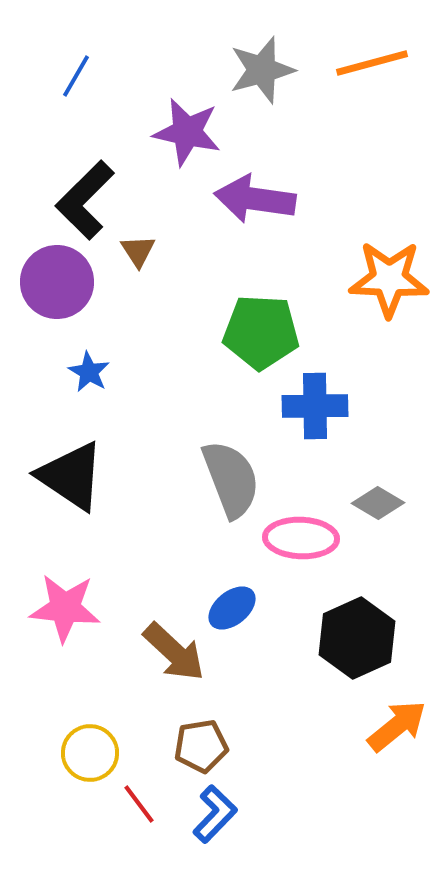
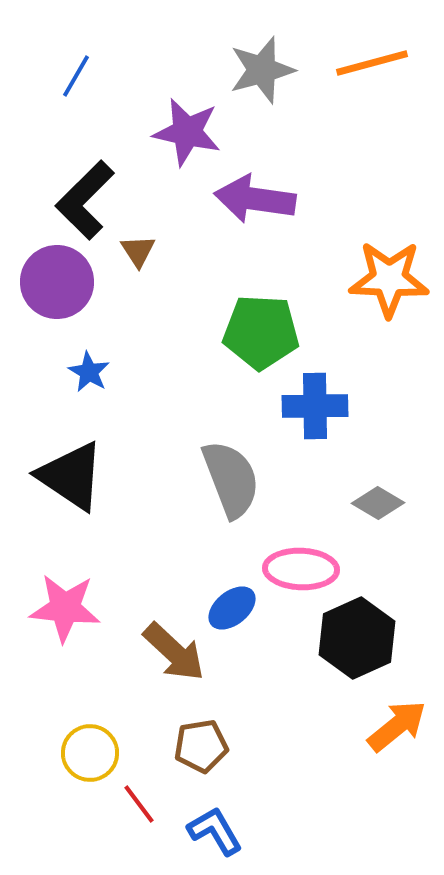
pink ellipse: moved 31 px down
blue L-shape: moved 17 px down; rotated 74 degrees counterclockwise
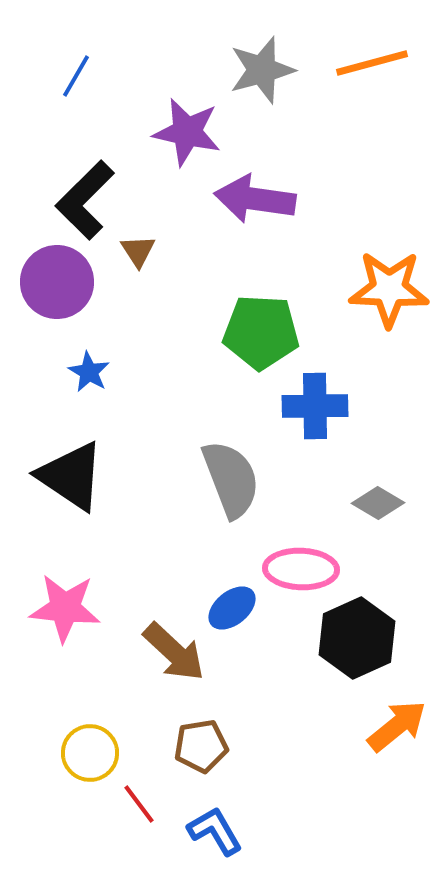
orange star: moved 10 px down
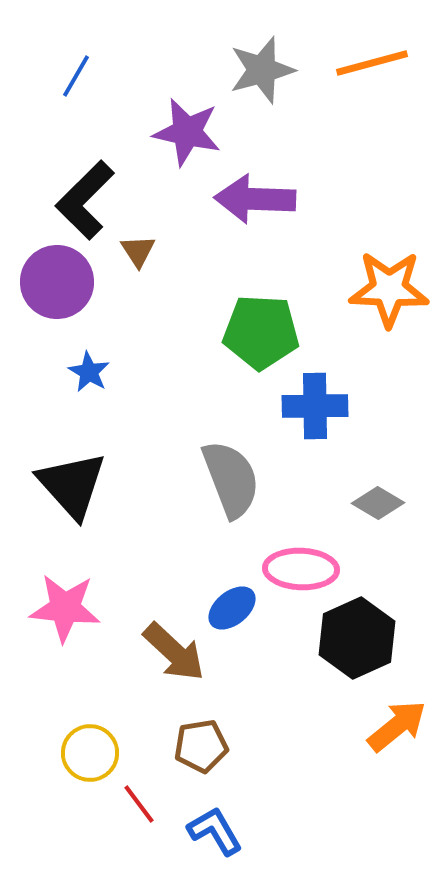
purple arrow: rotated 6 degrees counterclockwise
black triangle: moved 1 px right, 9 px down; rotated 14 degrees clockwise
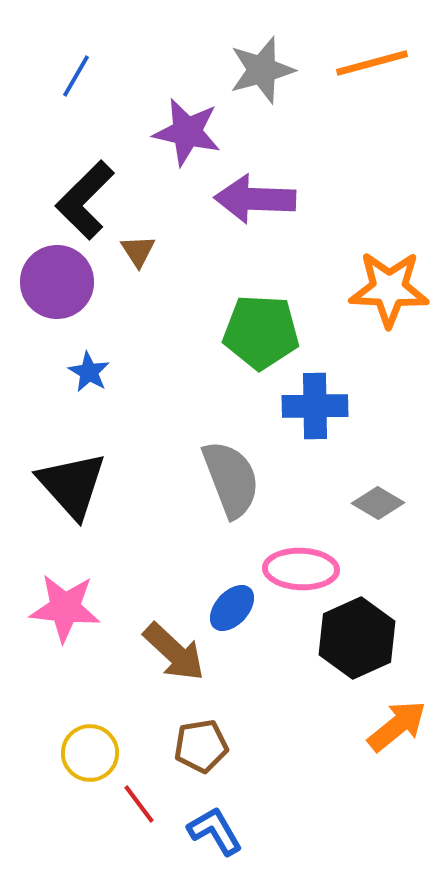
blue ellipse: rotated 9 degrees counterclockwise
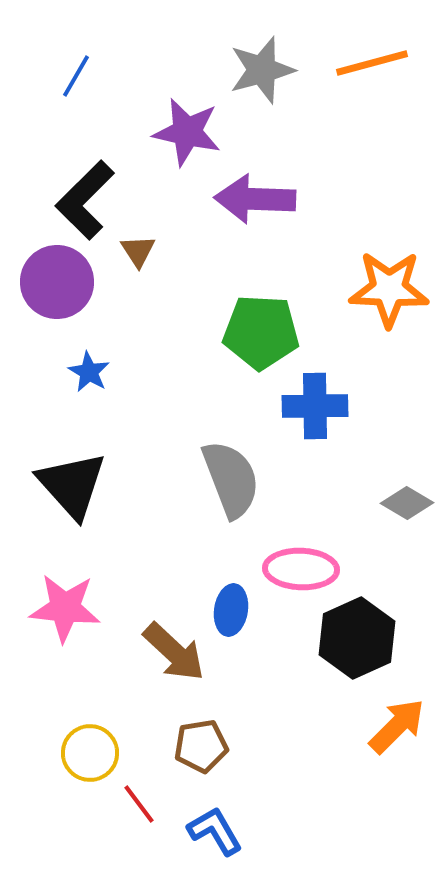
gray diamond: moved 29 px right
blue ellipse: moved 1 px left, 2 px down; rotated 33 degrees counterclockwise
orange arrow: rotated 6 degrees counterclockwise
